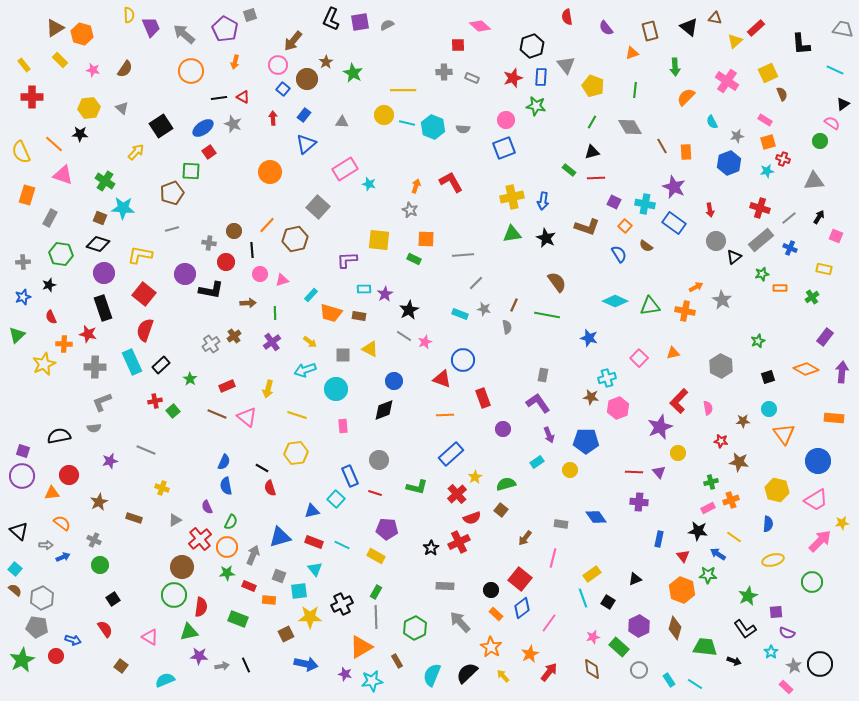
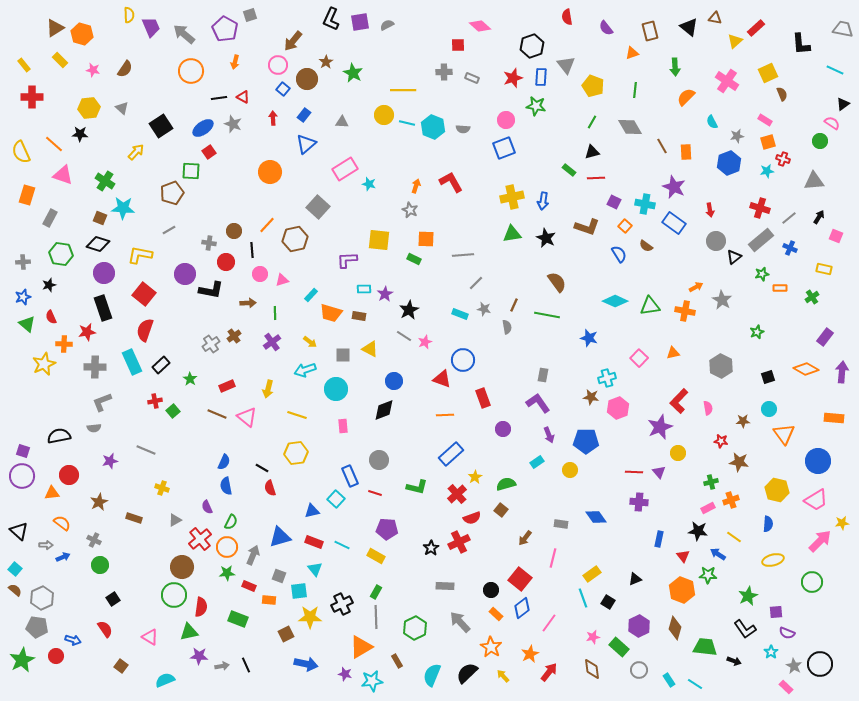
gray line at (172, 229): moved 3 px left, 1 px down; rotated 16 degrees counterclockwise
red star at (88, 334): moved 1 px left, 2 px up; rotated 24 degrees counterclockwise
green triangle at (17, 335): moved 10 px right, 11 px up; rotated 36 degrees counterclockwise
green star at (758, 341): moved 1 px left, 9 px up
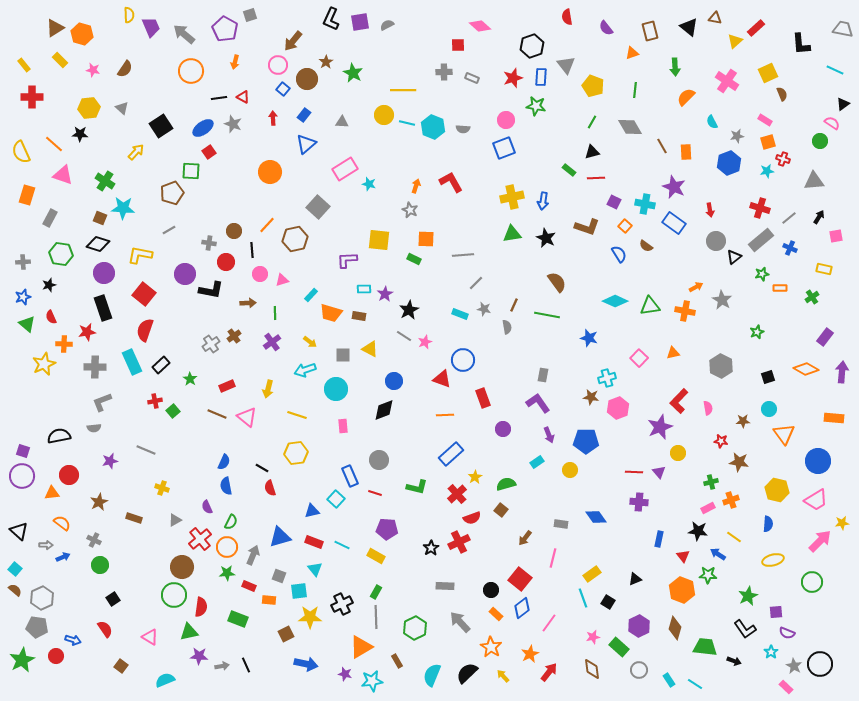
pink square at (836, 236): rotated 32 degrees counterclockwise
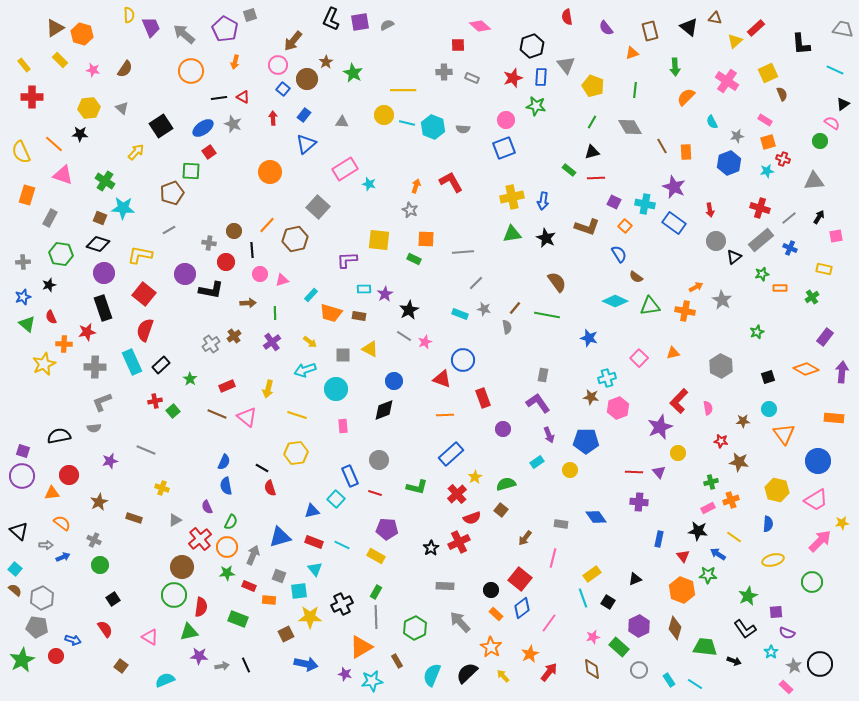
brown semicircle at (646, 246): moved 10 px left, 31 px down
gray line at (463, 255): moved 3 px up
brown line at (514, 305): moved 1 px right, 3 px down; rotated 16 degrees clockwise
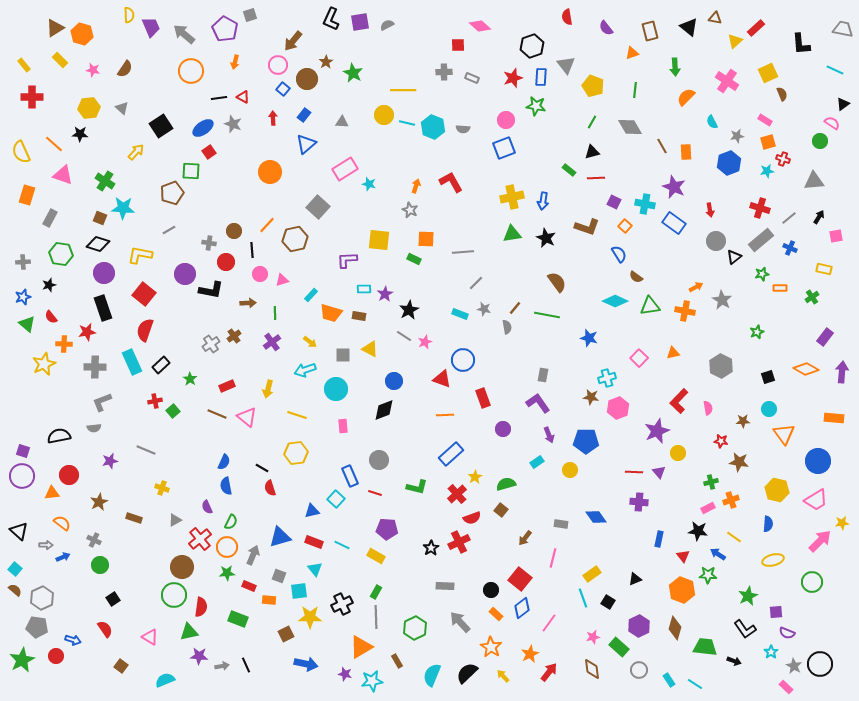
red semicircle at (51, 317): rotated 16 degrees counterclockwise
purple star at (660, 427): moved 3 px left, 4 px down
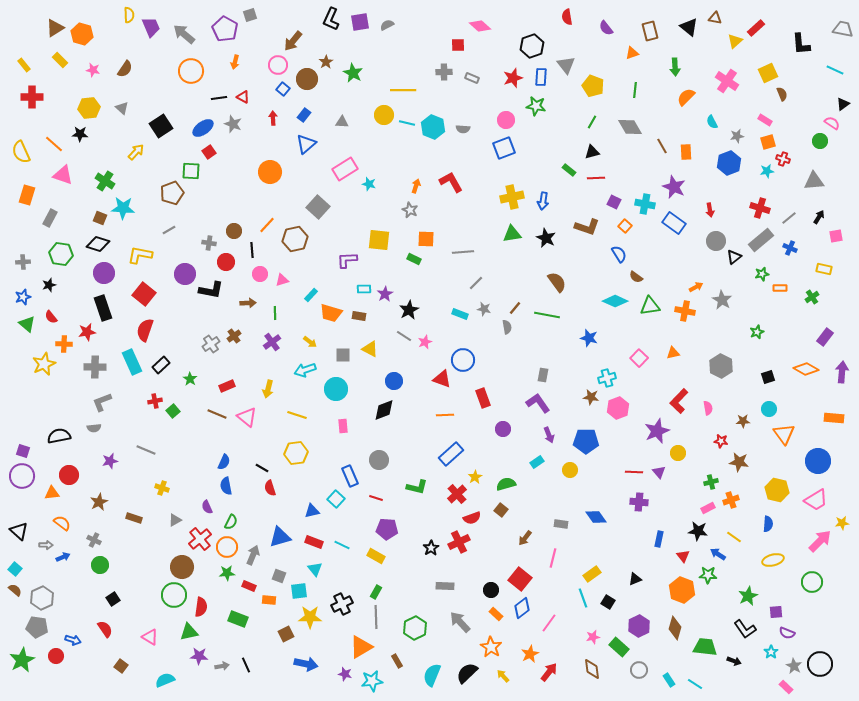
red line at (375, 493): moved 1 px right, 5 px down
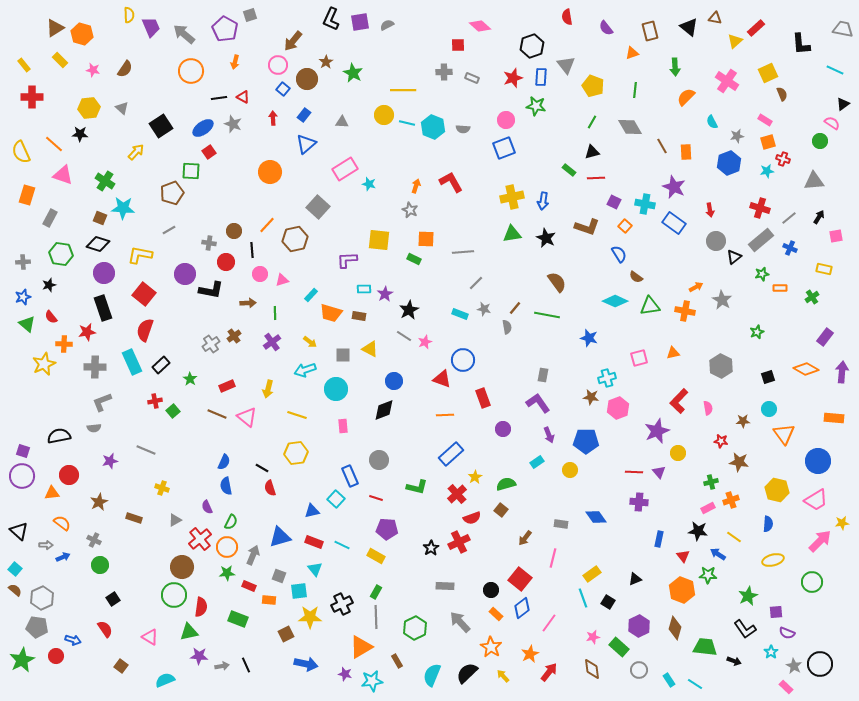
pink square at (639, 358): rotated 30 degrees clockwise
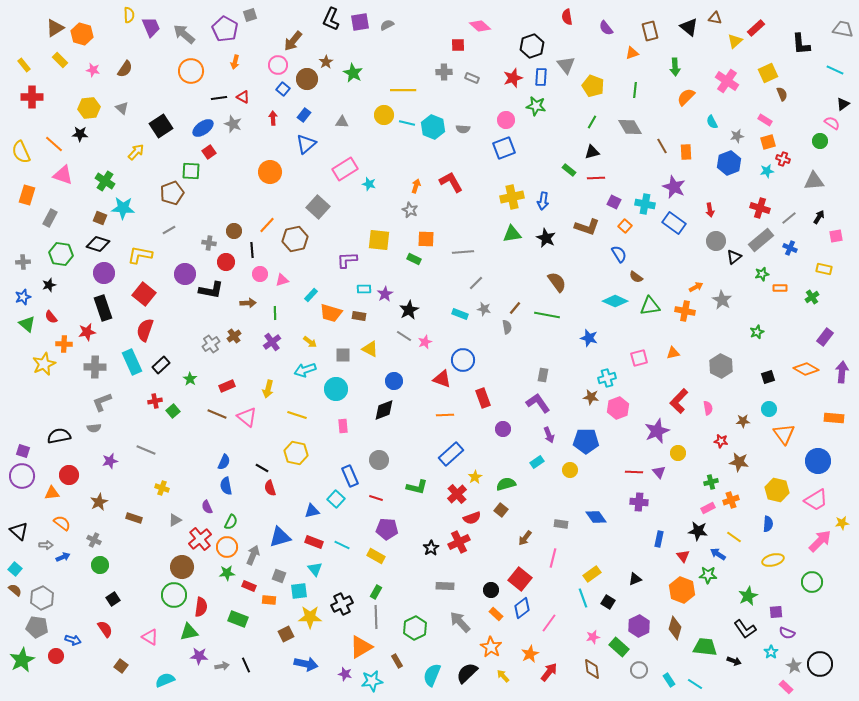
yellow hexagon at (296, 453): rotated 20 degrees clockwise
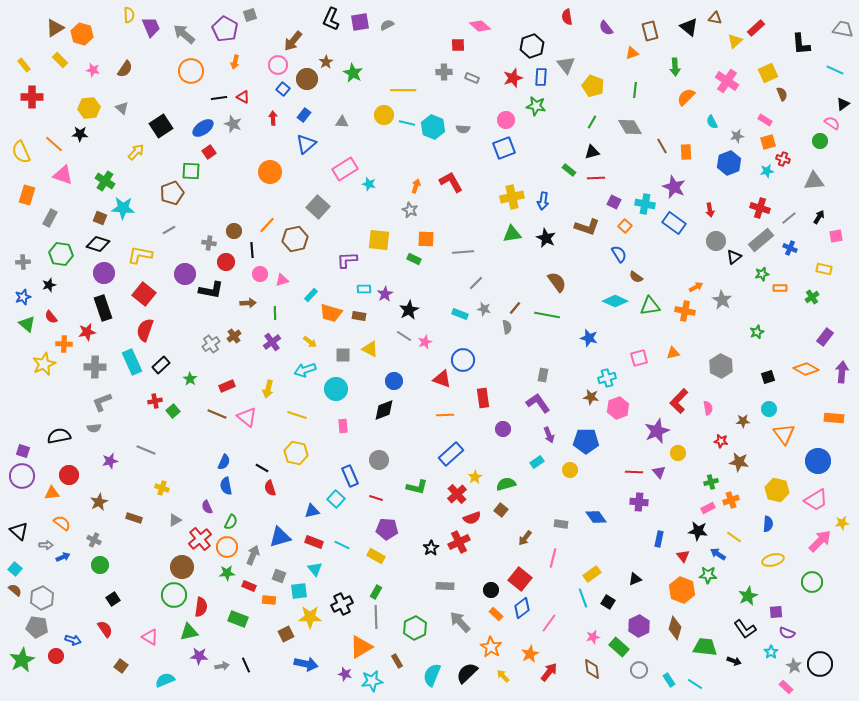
red rectangle at (483, 398): rotated 12 degrees clockwise
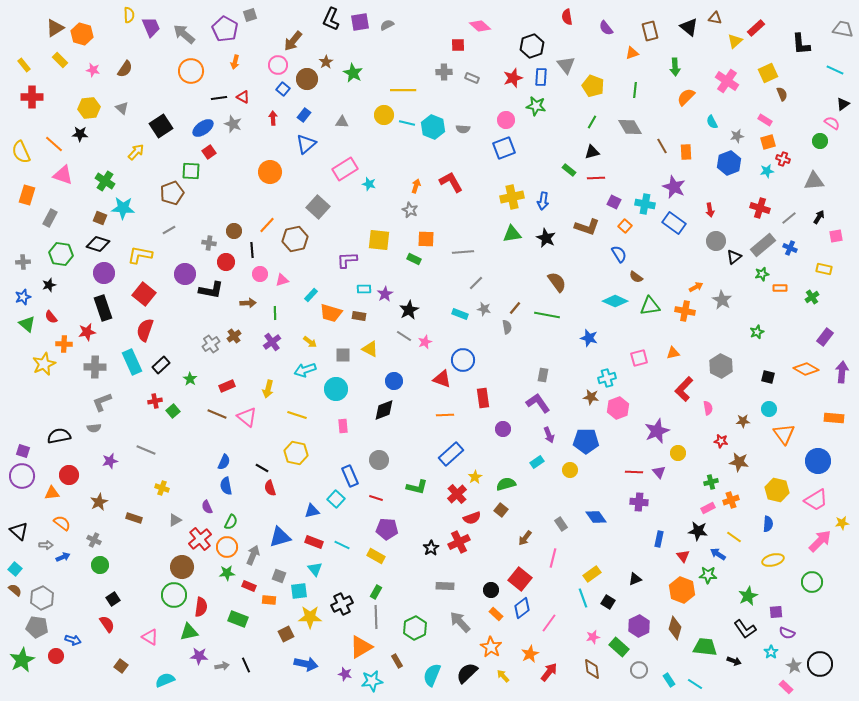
gray rectangle at (761, 240): moved 2 px right, 5 px down
black square at (768, 377): rotated 32 degrees clockwise
red L-shape at (679, 401): moved 5 px right, 12 px up
gray rectangle at (561, 524): rotated 48 degrees clockwise
red semicircle at (105, 629): moved 2 px right, 5 px up
